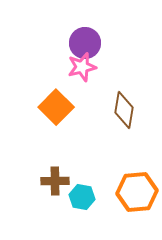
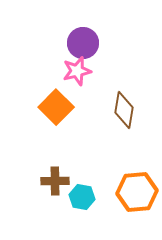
purple circle: moved 2 px left
pink star: moved 5 px left, 4 px down
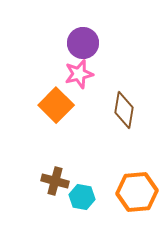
pink star: moved 2 px right, 3 px down
orange square: moved 2 px up
brown cross: rotated 16 degrees clockwise
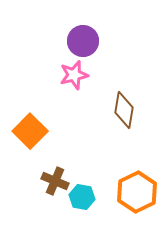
purple circle: moved 2 px up
pink star: moved 5 px left, 1 px down
orange square: moved 26 px left, 26 px down
brown cross: rotated 8 degrees clockwise
orange hexagon: rotated 21 degrees counterclockwise
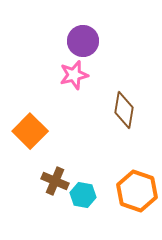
orange hexagon: moved 1 px up; rotated 15 degrees counterclockwise
cyan hexagon: moved 1 px right, 2 px up
